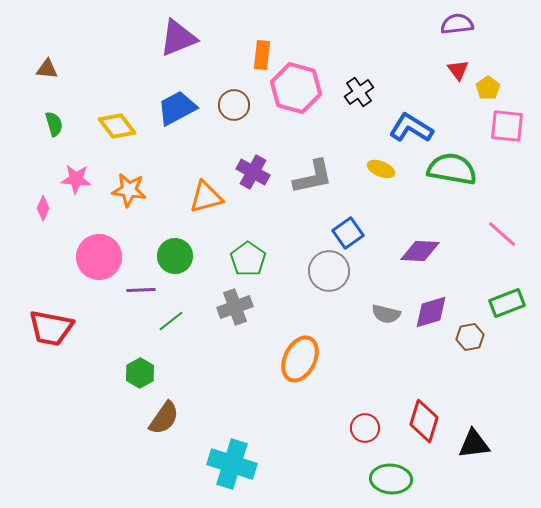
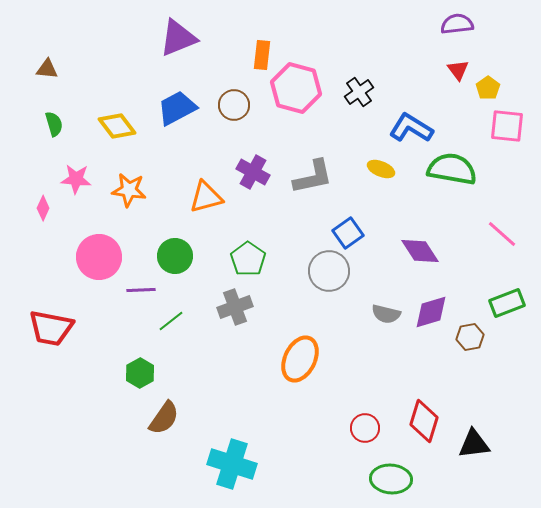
purple diamond at (420, 251): rotated 54 degrees clockwise
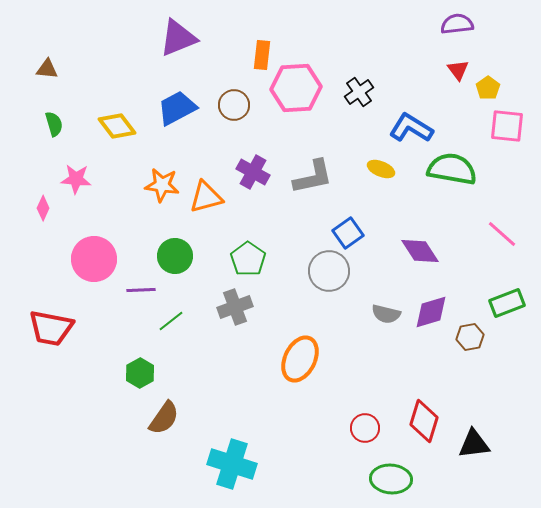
pink hexagon at (296, 88): rotated 18 degrees counterclockwise
orange star at (129, 190): moved 33 px right, 5 px up
pink circle at (99, 257): moved 5 px left, 2 px down
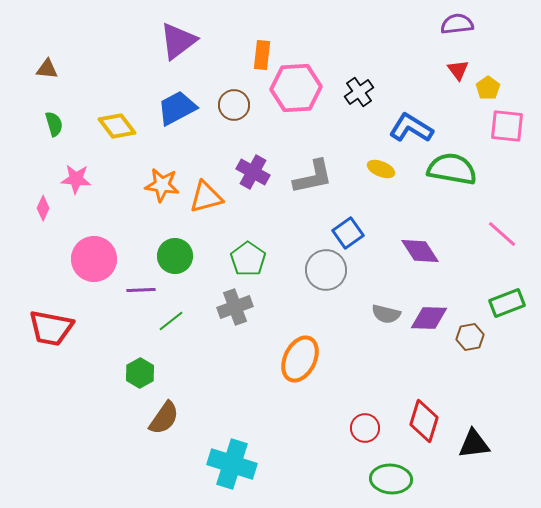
purple triangle at (178, 38): moved 3 px down; rotated 15 degrees counterclockwise
gray circle at (329, 271): moved 3 px left, 1 px up
purple diamond at (431, 312): moved 2 px left, 6 px down; rotated 18 degrees clockwise
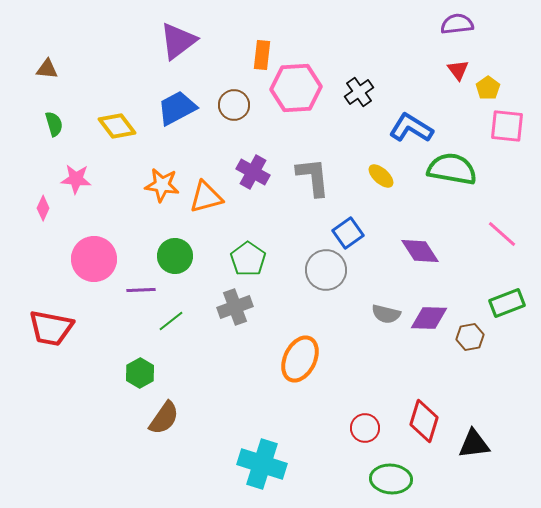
yellow ellipse at (381, 169): moved 7 px down; rotated 20 degrees clockwise
gray L-shape at (313, 177): rotated 84 degrees counterclockwise
cyan cross at (232, 464): moved 30 px right
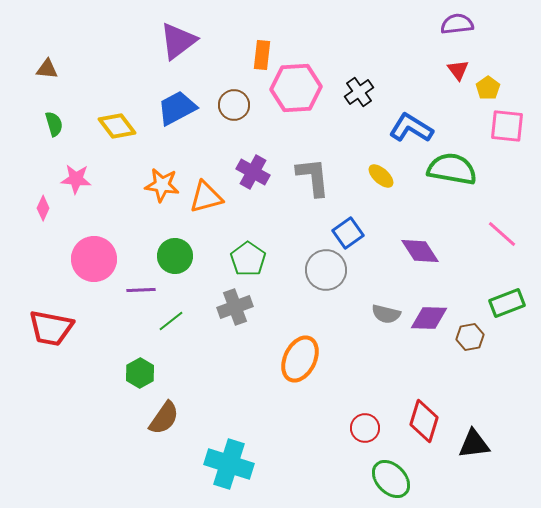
cyan cross at (262, 464): moved 33 px left
green ellipse at (391, 479): rotated 42 degrees clockwise
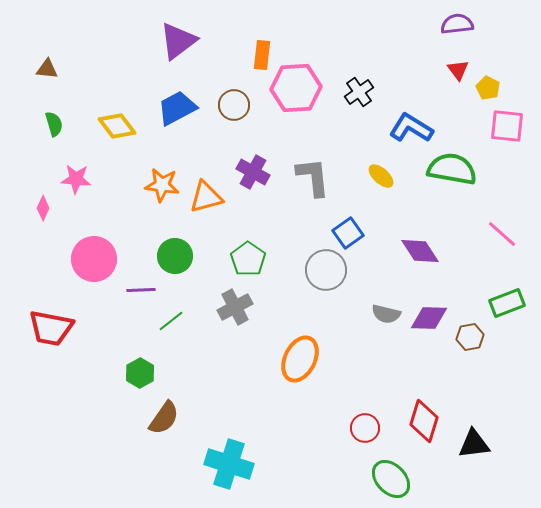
yellow pentagon at (488, 88): rotated 10 degrees counterclockwise
gray cross at (235, 307): rotated 8 degrees counterclockwise
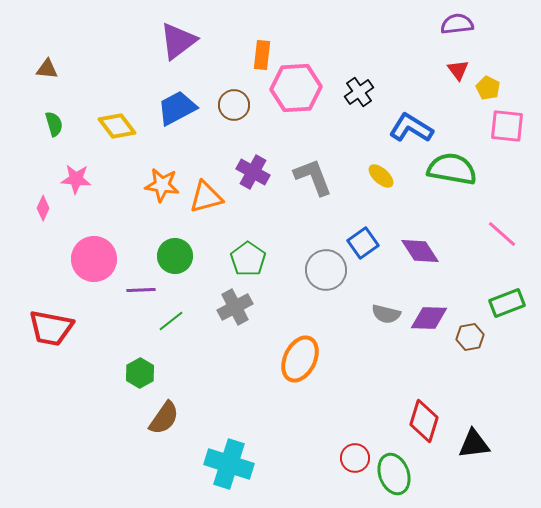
gray L-shape at (313, 177): rotated 15 degrees counterclockwise
blue square at (348, 233): moved 15 px right, 10 px down
red circle at (365, 428): moved 10 px left, 30 px down
green ellipse at (391, 479): moved 3 px right, 5 px up; rotated 24 degrees clockwise
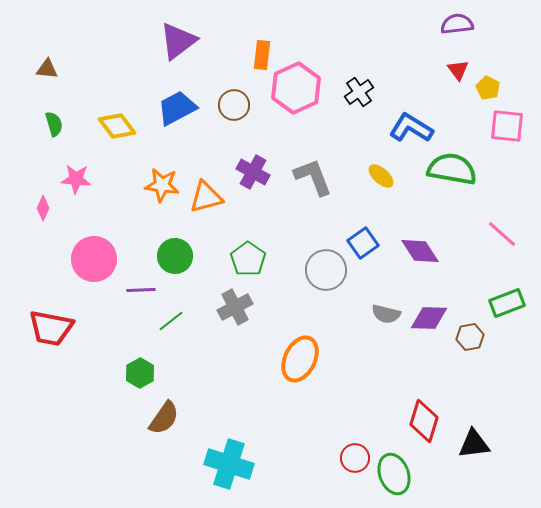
pink hexagon at (296, 88): rotated 21 degrees counterclockwise
